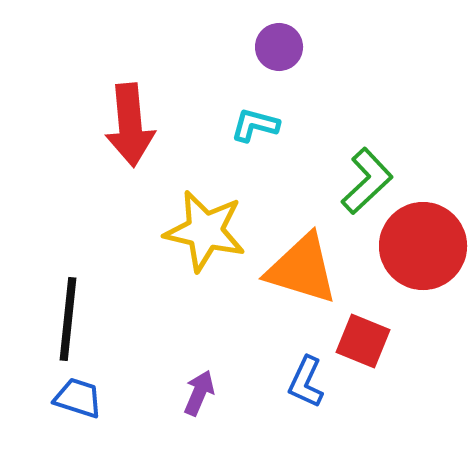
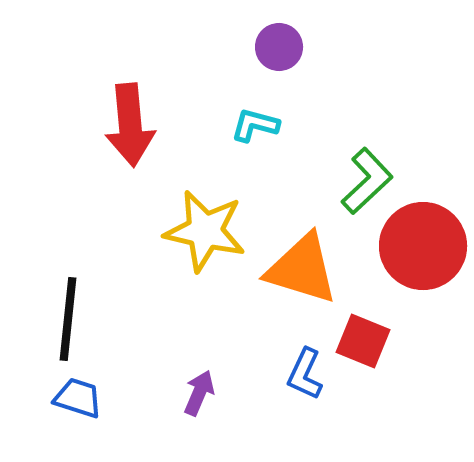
blue L-shape: moved 1 px left, 8 px up
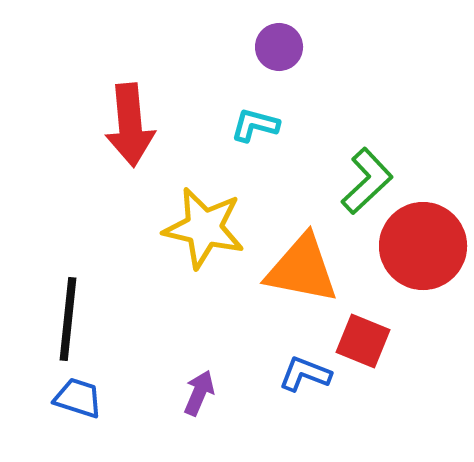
yellow star: moved 1 px left, 3 px up
orange triangle: rotated 6 degrees counterclockwise
blue L-shape: rotated 86 degrees clockwise
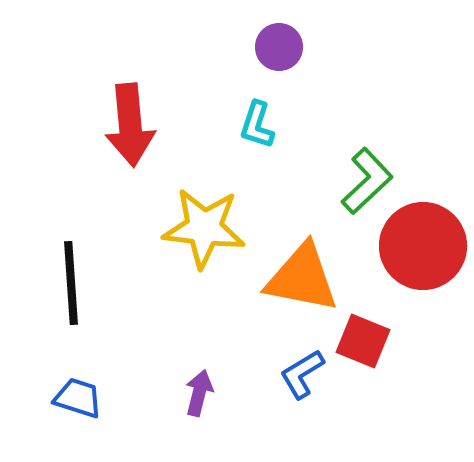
cyan L-shape: moved 2 px right; rotated 87 degrees counterclockwise
yellow star: rotated 6 degrees counterclockwise
orange triangle: moved 9 px down
black line: moved 3 px right, 36 px up; rotated 10 degrees counterclockwise
blue L-shape: moved 3 px left; rotated 52 degrees counterclockwise
purple arrow: rotated 9 degrees counterclockwise
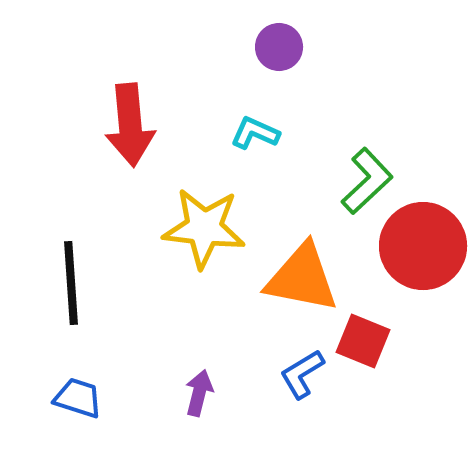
cyan L-shape: moved 2 px left, 8 px down; rotated 96 degrees clockwise
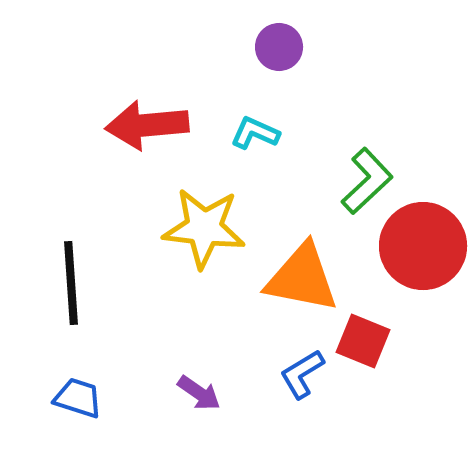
red arrow: moved 17 px right; rotated 90 degrees clockwise
purple arrow: rotated 111 degrees clockwise
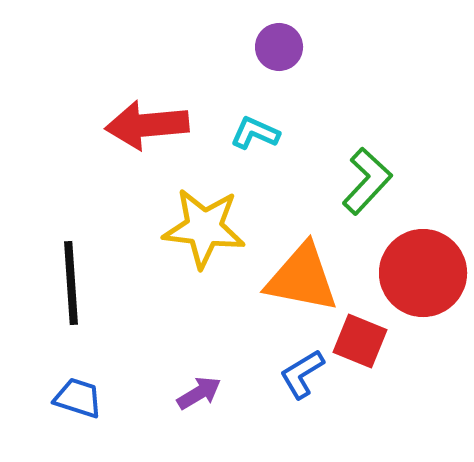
green L-shape: rotated 4 degrees counterclockwise
red circle: moved 27 px down
red square: moved 3 px left
purple arrow: rotated 66 degrees counterclockwise
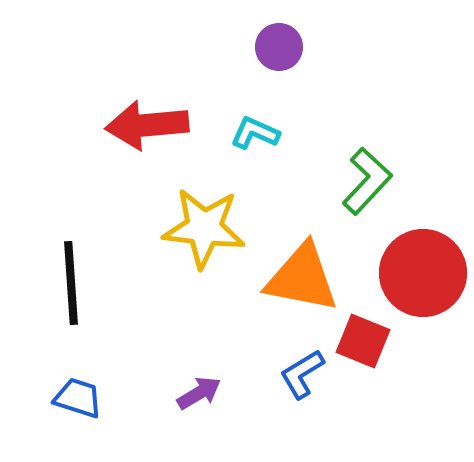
red square: moved 3 px right
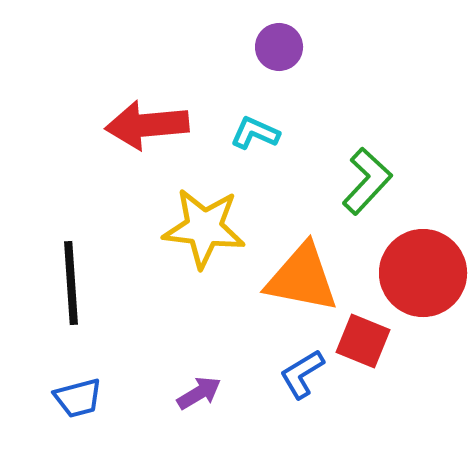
blue trapezoid: rotated 147 degrees clockwise
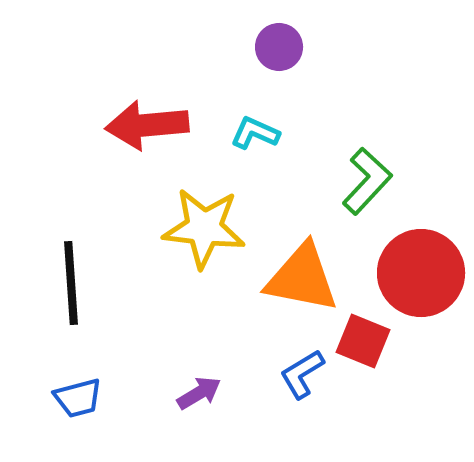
red circle: moved 2 px left
